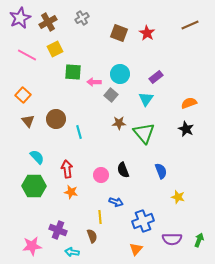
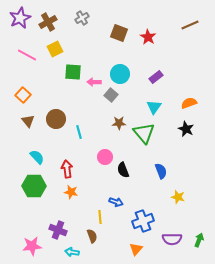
red star: moved 1 px right, 4 px down
cyan triangle: moved 8 px right, 8 px down
pink circle: moved 4 px right, 18 px up
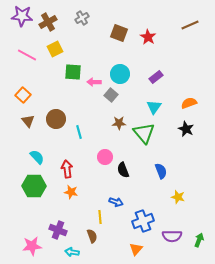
purple star: moved 2 px right, 2 px up; rotated 30 degrees clockwise
purple semicircle: moved 3 px up
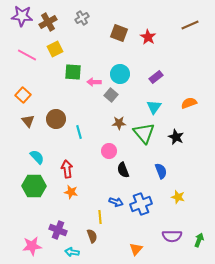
black star: moved 10 px left, 8 px down
pink circle: moved 4 px right, 6 px up
blue cross: moved 2 px left, 17 px up
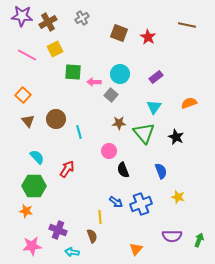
brown line: moved 3 px left; rotated 36 degrees clockwise
red arrow: rotated 42 degrees clockwise
orange star: moved 45 px left, 19 px down
blue arrow: rotated 16 degrees clockwise
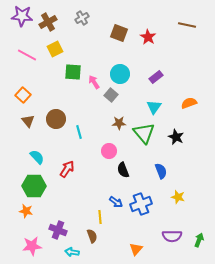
pink arrow: rotated 56 degrees clockwise
